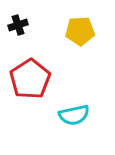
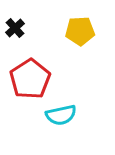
black cross: moved 3 px left, 3 px down; rotated 24 degrees counterclockwise
cyan semicircle: moved 13 px left
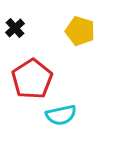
yellow pentagon: rotated 20 degrees clockwise
red pentagon: moved 2 px right
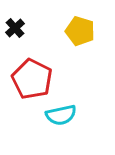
red pentagon: rotated 12 degrees counterclockwise
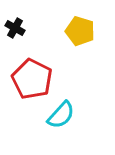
black cross: rotated 18 degrees counterclockwise
cyan semicircle: rotated 36 degrees counterclockwise
